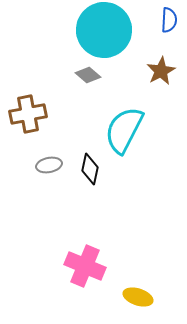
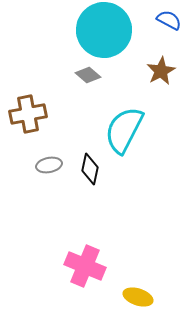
blue semicircle: rotated 65 degrees counterclockwise
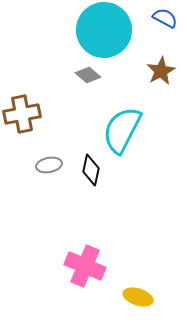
blue semicircle: moved 4 px left, 2 px up
brown cross: moved 6 px left
cyan semicircle: moved 2 px left
black diamond: moved 1 px right, 1 px down
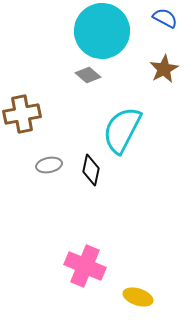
cyan circle: moved 2 px left, 1 px down
brown star: moved 3 px right, 2 px up
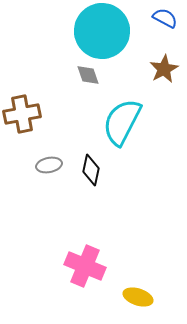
gray diamond: rotated 30 degrees clockwise
cyan semicircle: moved 8 px up
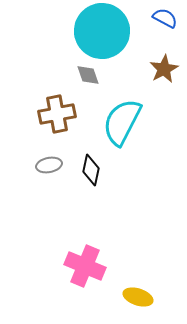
brown cross: moved 35 px right
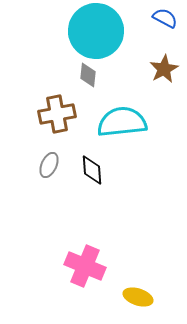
cyan circle: moved 6 px left
gray diamond: rotated 25 degrees clockwise
cyan semicircle: rotated 57 degrees clockwise
gray ellipse: rotated 55 degrees counterclockwise
black diamond: moved 1 px right; rotated 16 degrees counterclockwise
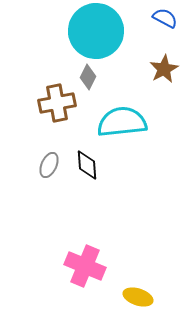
gray diamond: moved 2 px down; rotated 20 degrees clockwise
brown cross: moved 11 px up
black diamond: moved 5 px left, 5 px up
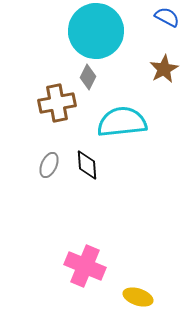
blue semicircle: moved 2 px right, 1 px up
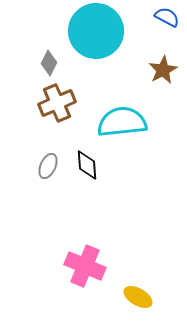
brown star: moved 1 px left, 1 px down
gray diamond: moved 39 px left, 14 px up
brown cross: rotated 12 degrees counterclockwise
gray ellipse: moved 1 px left, 1 px down
yellow ellipse: rotated 12 degrees clockwise
